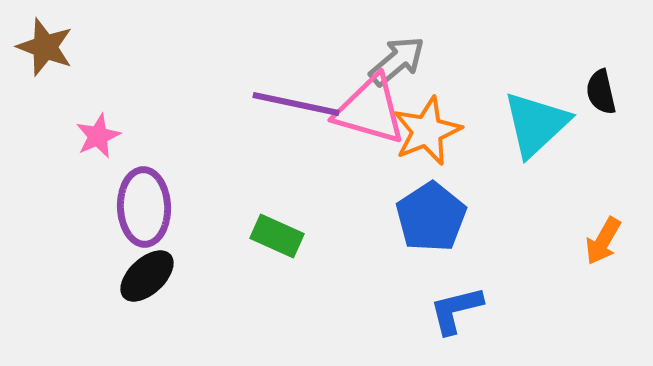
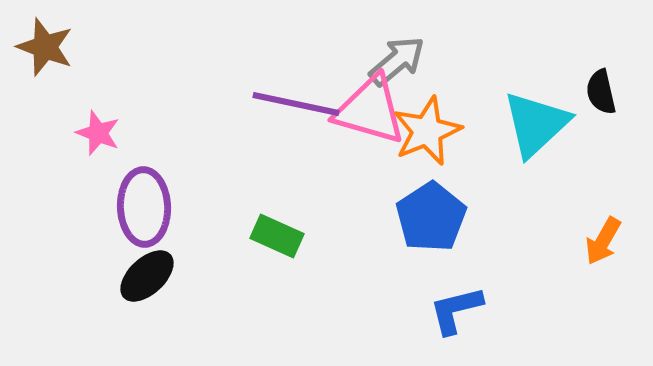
pink star: moved 3 px up; rotated 27 degrees counterclockwise
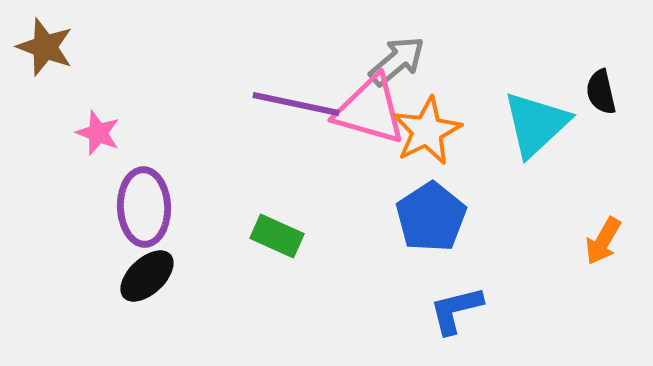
orange star: rotated 4 degrees counterclockwise
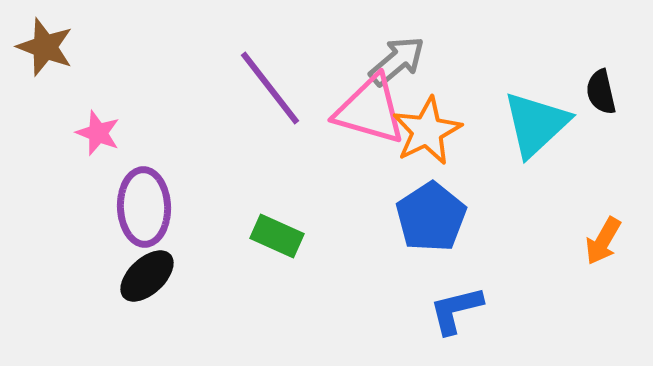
purple line: moved 26 px left, 16 px up; rotated 40 degrees clockwise
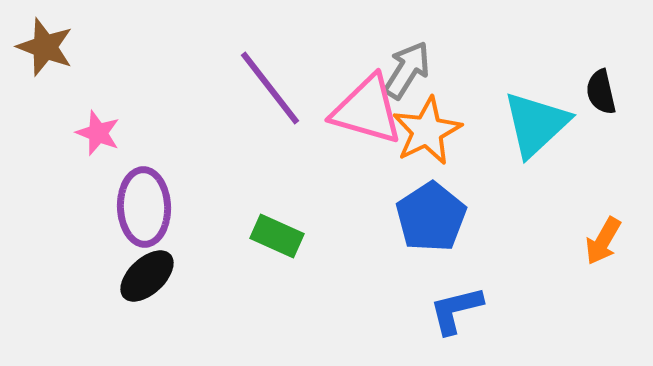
gray arrow: moved 10 px right, 9 px down; rotated 18 degrees counterclockwise
pink triangle: moved 3 px left
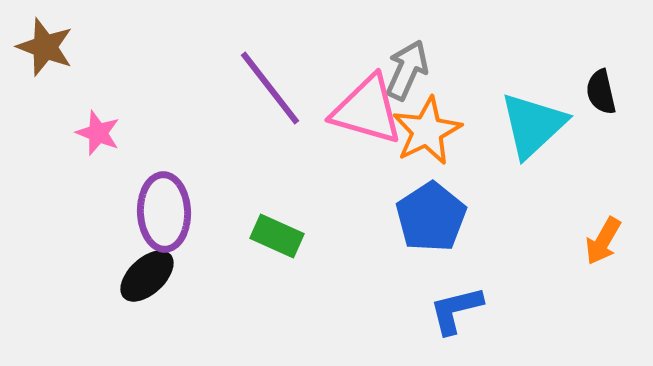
gray arrow: rotated 8 degrees counterclockwise
cyan triangle: moved 3 px left, 1 px down
purple ellipse: moved 20 px right, 5 px down
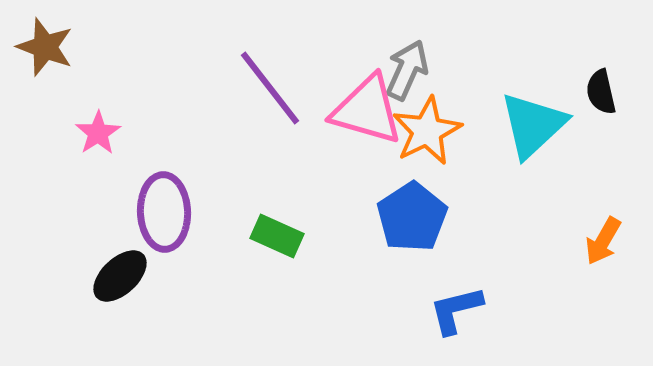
pink star: rotated 18 degrees clockwise
blue pentagon: moved 19 px left
black ellipse: moved 27 px left
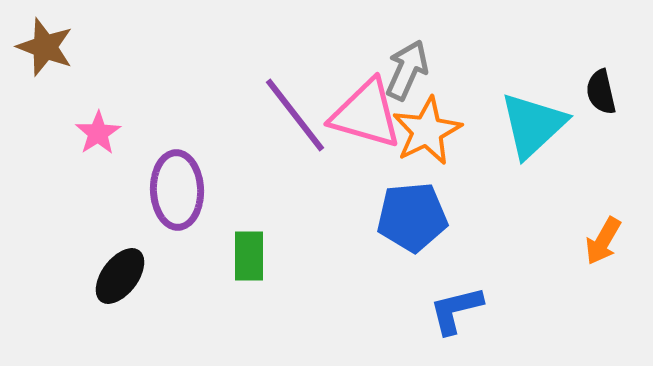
purple line: moved 25 px right, 27 px down
pink triangle: moved 1 px left, 4 px down
purple ellipse: moved 13 px right, 22 px up
blue pentagon: rotated 28 degrees clockwise
green rectangle: moved 28 px left, 20 px down; rotated 66 degrees clockwise
black ellipse: rotated 10 degrees counterclockwise
